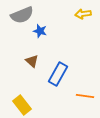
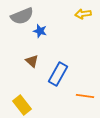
gray semicircle: moved 1 px down
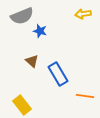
blue rectangle: rotated 60 degrees counterclockwise
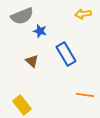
blue rectangle: moved 8 px right, 20 px up
orange line: moved 1 px up
